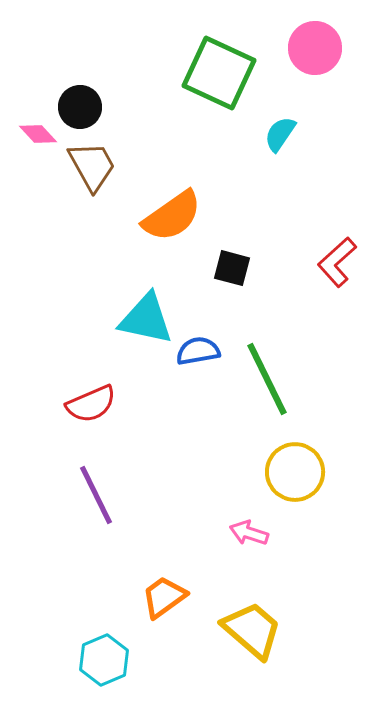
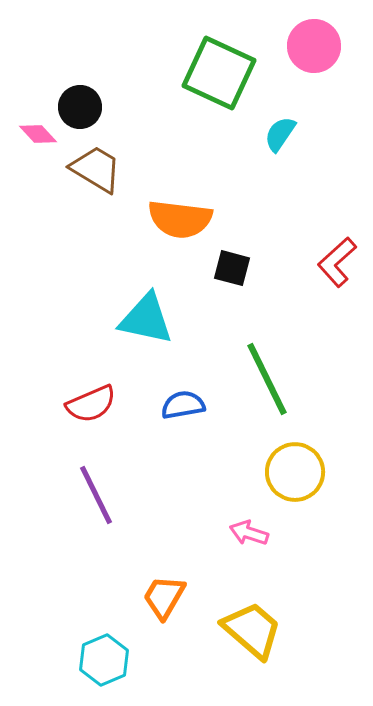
pink circle: moved 1 px left, 2 px up
brown trapezoid: moved 4 px right, 3 px down; rotated 30 degrees counterclockwise
orange semicircle: moved 8 px right, 3 px down; rotated 42 degrees clockwise
blue semicircle: moved 15 px left, 54 px down
orange trapezoid: rotated 24 degrees counterclockwise
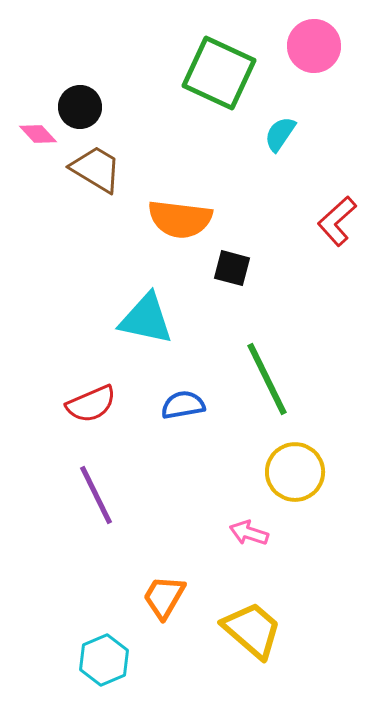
red L-shape: moved 41 px up
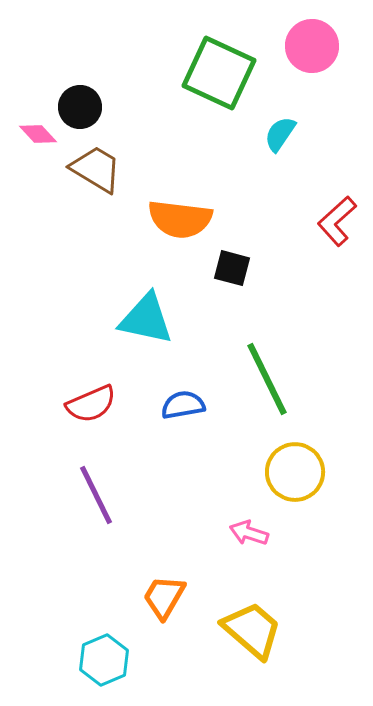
pink circle: moved 2 px left
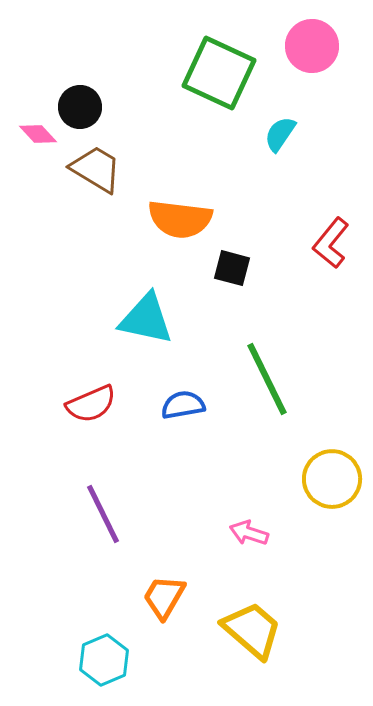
red L-shape: moved 6 px left, 22 px down; rotated 9 degrees counterclockwise
yellow circle: moved 37 px right, 7 px down
purple line: moved 7 px right, 19 px down
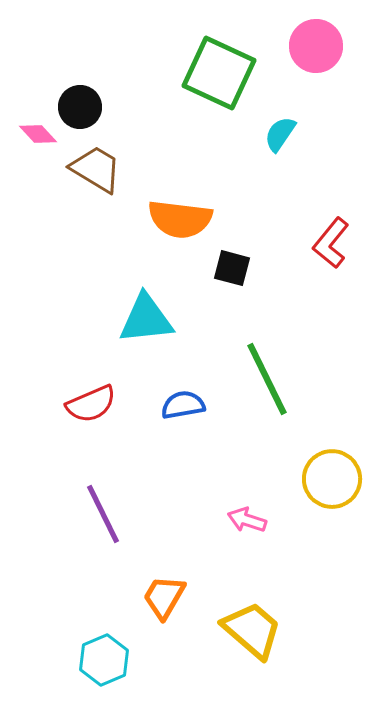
pink circle: moved 4 px right
cyan triangle: rotated 18 degrees counterclockwise
pink arrow: moved 2 px left, 13 px up
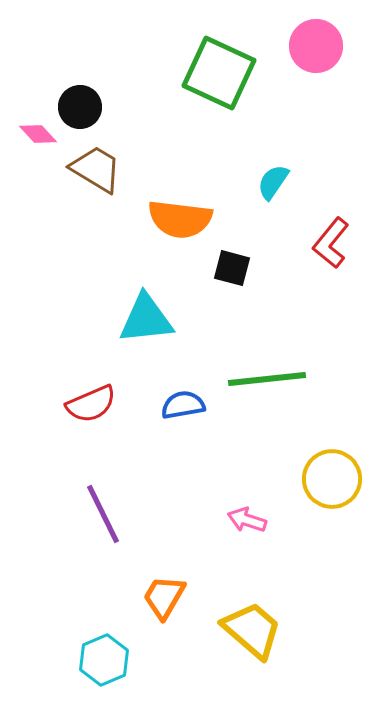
cyan semicircle: moved 7 px left, 48 px down
green line: rotated 70 degrees counterclockwise
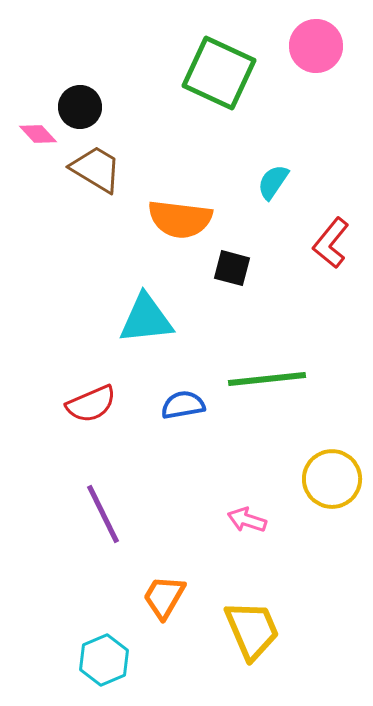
yellow trapezoid: rotated 26 degrees clockwise
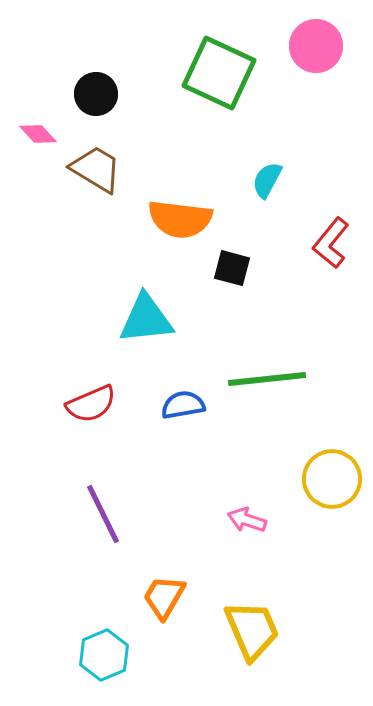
black circle: moved 16 px right, 13 px up
cyan semicircle: moved 6 px left, 2 px up; rotated 6 degrees counterclockwise
cyan hexagon: moved 5 px up
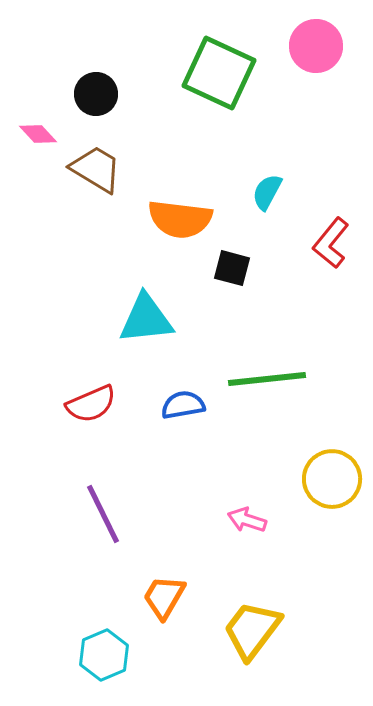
cyan semicircle: moved 12 px down
yellow trapezoid: rotated 120 degrees counterclockwise
